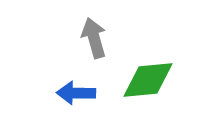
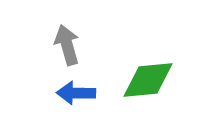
gray arrow: moved 27 px left, 7 px down
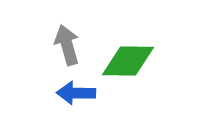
green diamond: moved 20 px left, 19 px up; rotated 6 degrees clockwise
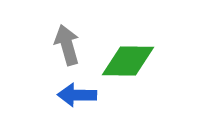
blue arrow: moved 1 px right, 2 px down
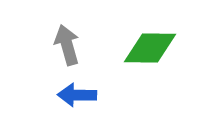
green diamond: moved 22 px right, 13 px up
